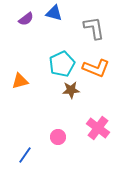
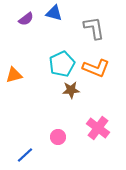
orange triangle: moved 6 px left, 6 px up
blue line: rotated 12 degrees clockwise
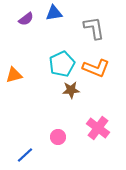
blue triangle: rotated 24 degrees counterclockwise
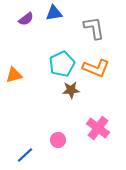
pink circle: moved 3 px down
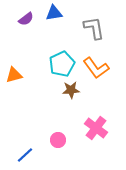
orange L-shape: rotated 32 degrees clockwise
pink cross: moved 2 px left
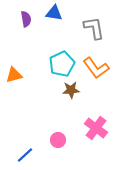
blue triangle: rotated 18 degrees clockwise
purple semicircle: rotated 63 degrees counterclockwise
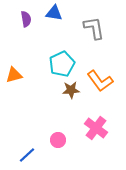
orange L-shape: moved 4 px right, 13 px down
blue line: moved 2 px right
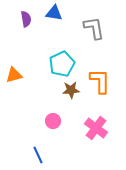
orange L-shape: rotated 144 degrees counterclockwise
pink circle: moved 5 px left, 19 px up
blue line: moved 11 px right; rotated 72 degrees counterclockwise
